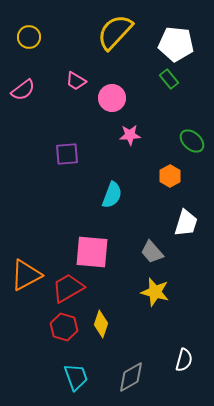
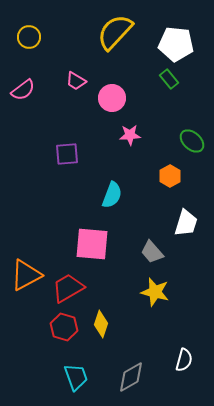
pink square: moved 8 px up
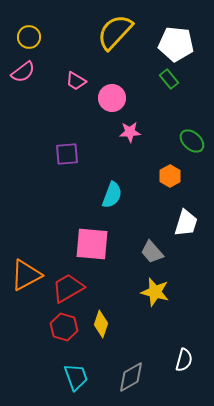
pink semicircle: moved 18 px up
pink star: moved 3 px up
